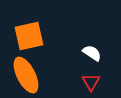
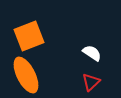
orange square: rotated 8 degrees counterclockwise
red triangle: rotated 18 degrees clockwise
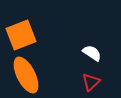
orange square: moved 8 px left, 1 px up
